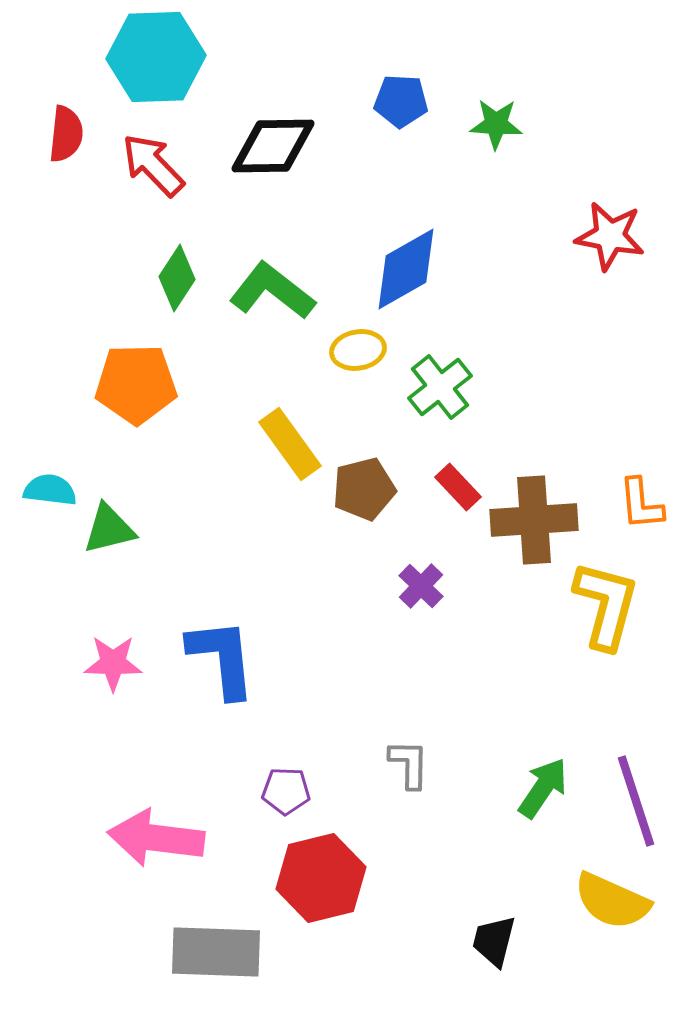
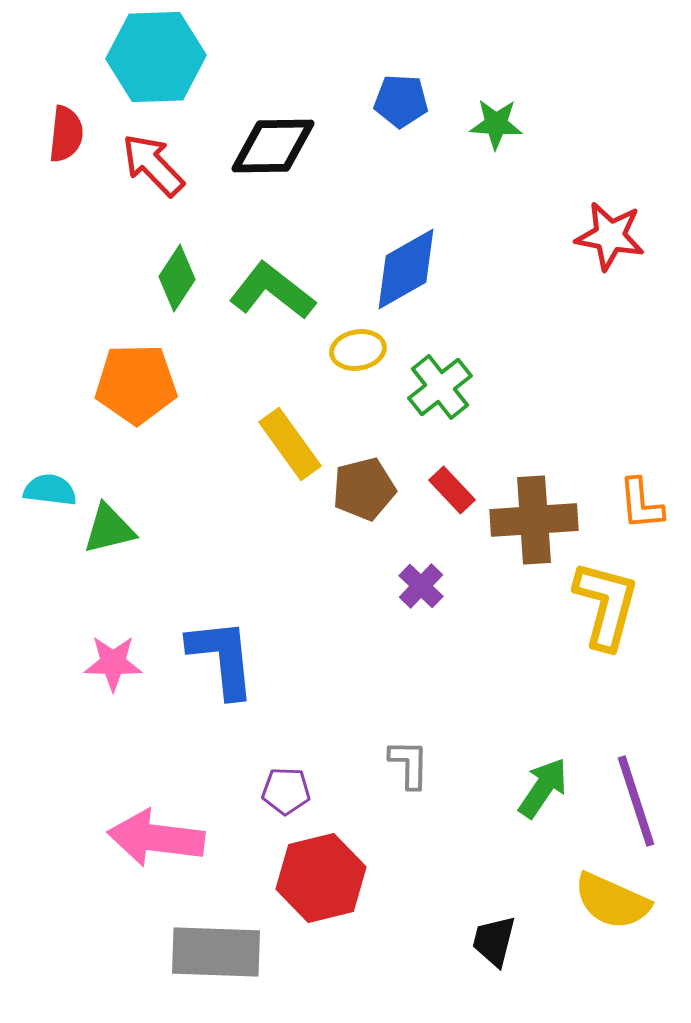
red rectangle: moved 6 px left, 3 px down
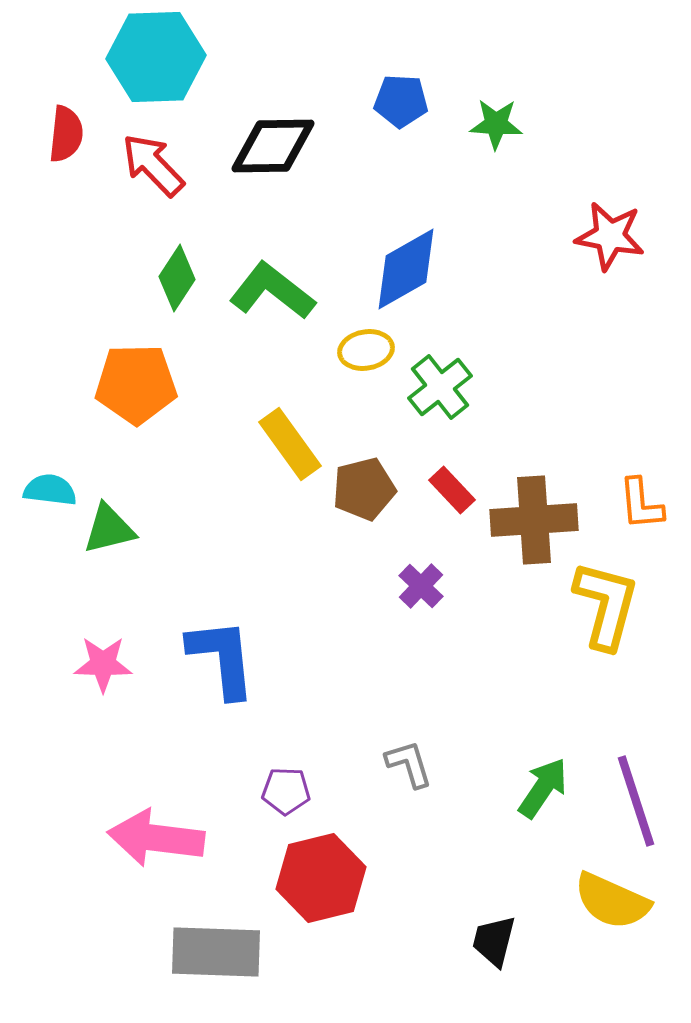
yellow ellipse: moved 8 px right
pink star: moved 10 px left, 1 px down
gray L-shape: rotated 18 degrees counterclockwise
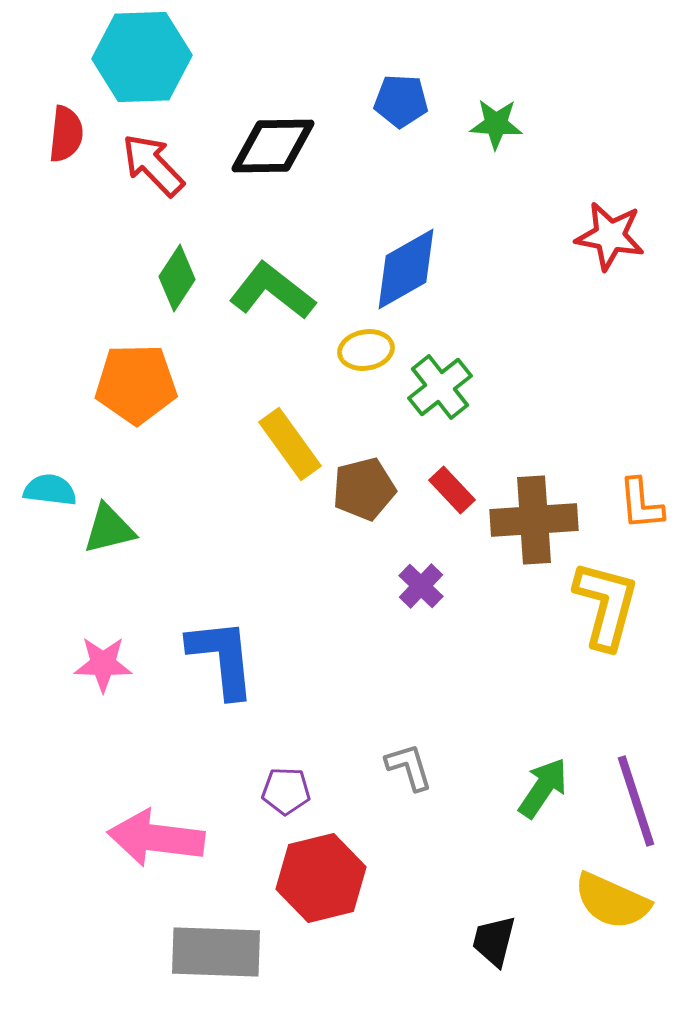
cyan hexagon: moved 14 px left
gray L-shape: moved 3 px down
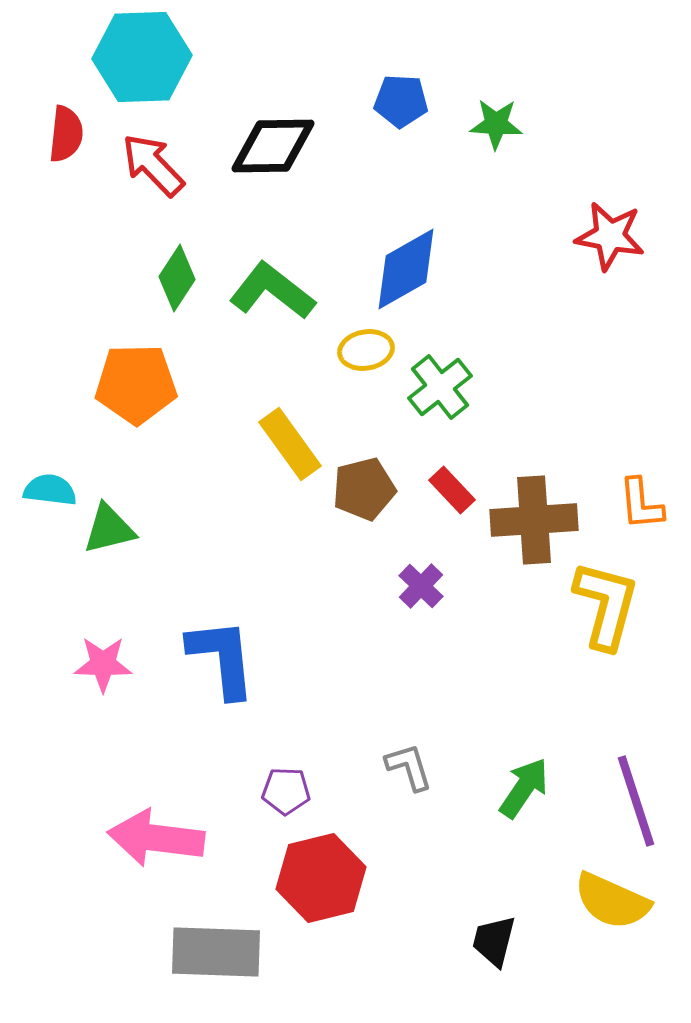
green arrow: moved 19 px left
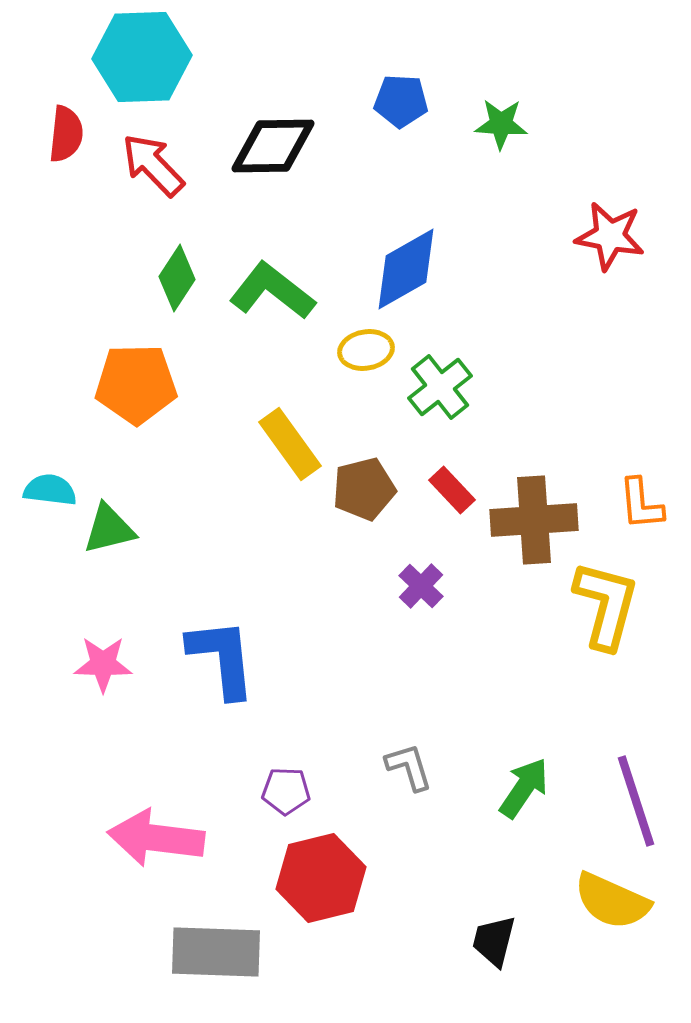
green star: moved 5 px right
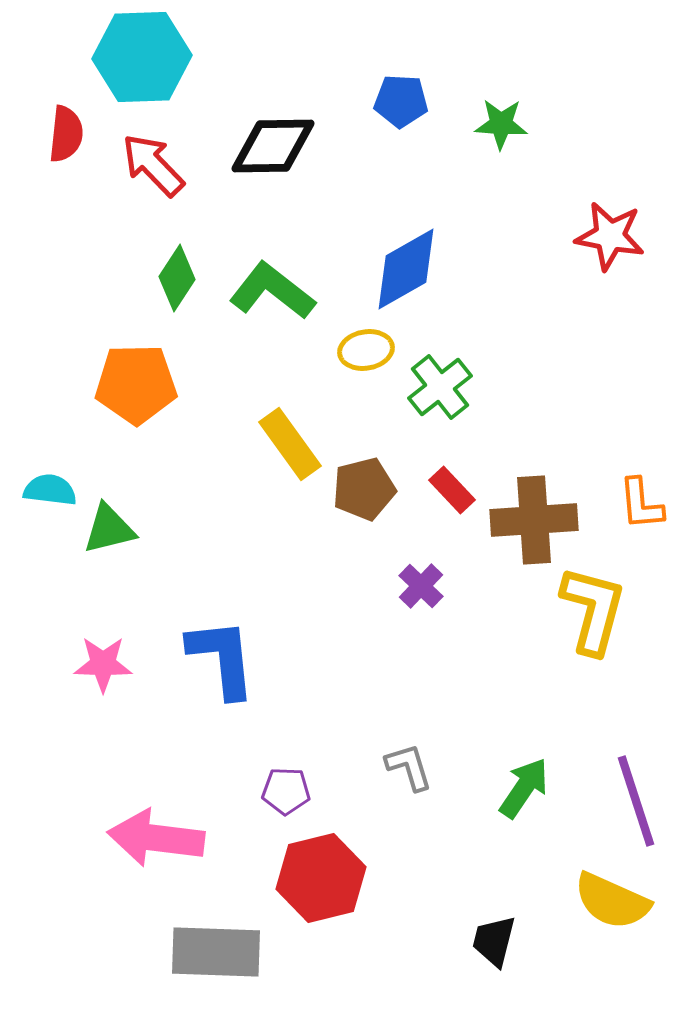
yellow L-shape: moved 13 px left, 5 px down
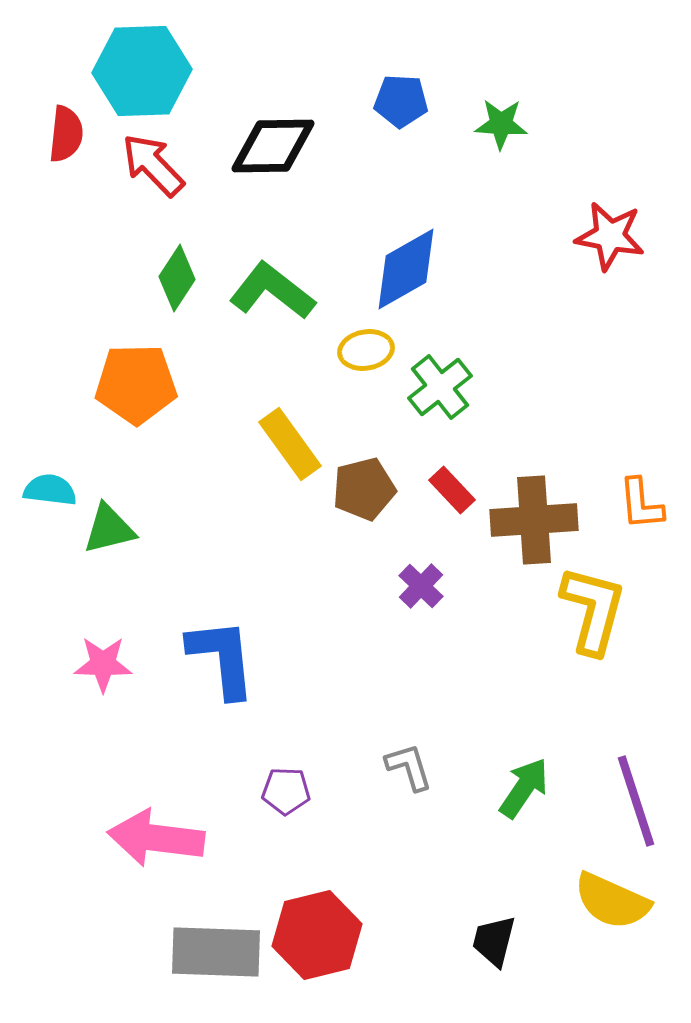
cyan hexagon: moved 14 px down
red hexagon: moved 4 px left, 57 px down
